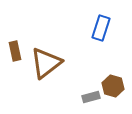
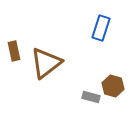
brown rectangle: moved 1 px left
gray rectangle: rotated 30 degrees clockwise
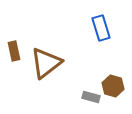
blue rectangle: rotated 35 degrees counterclockwise
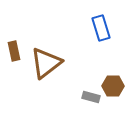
brown hexagon: rotated 15 degrees counterclockwise
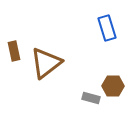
blue rectangle: moved 6 px right
gray rectangle: moved 1 px down
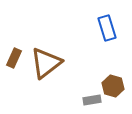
brown rectangle: moved 7 px down; rotated 36 degrees clockwise
brown hexagon: rotated 15 degrees clockwise
gray rectangle: moved 1 px right, 2 px down; rotated 24 degrees counterclockwise
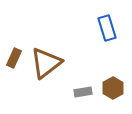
brown hexagon: moved 2 px down; rotated 15 degrees clockwise
gray rectangle: moved 9 px left, 8 px up
